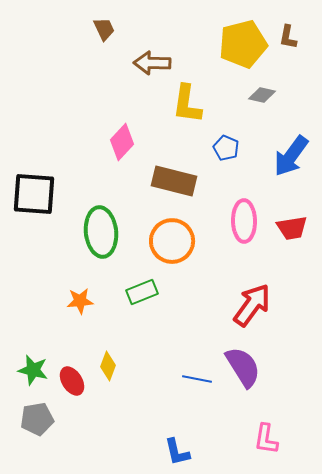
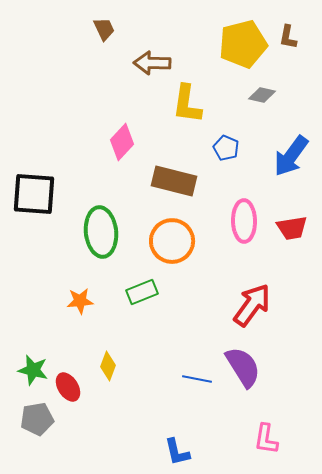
red ellipse: moved 4 px left, 6 px down
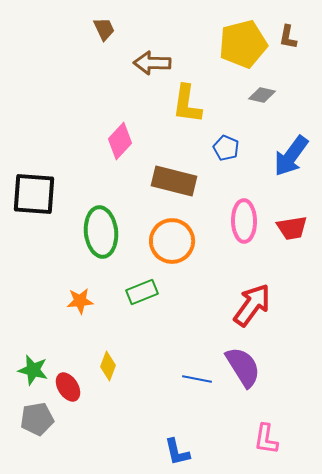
pink diamond: moved 2 px left, 1 px up
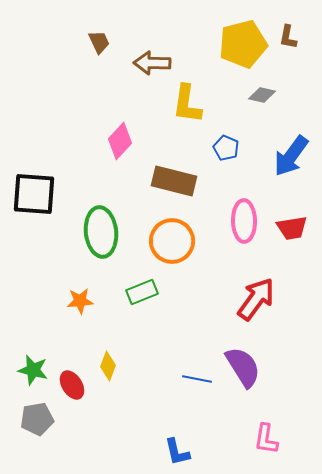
brown trapezoid: moved 5 px left, 13 px down
red arrow: moved 4 px right, 6 px up
red ellipse: moved 4 px right, 2 px up
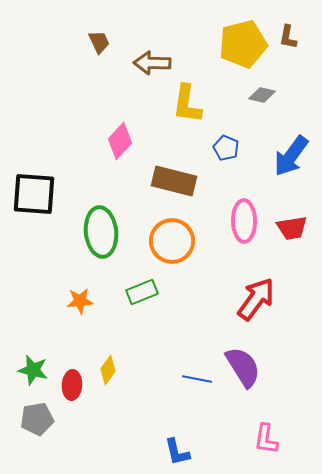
yellow diamond: moved 4 px down; rotated 16 degrees clockwise
red ellipse: rotated 36 degrees clockwise
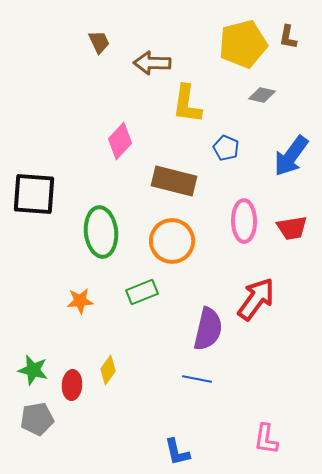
purple semicircle: moved 35 px left, 38 px up; rotated 45 degrees clockwise
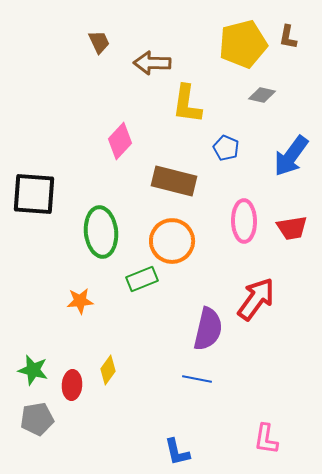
green rectangle: moved 13 px up
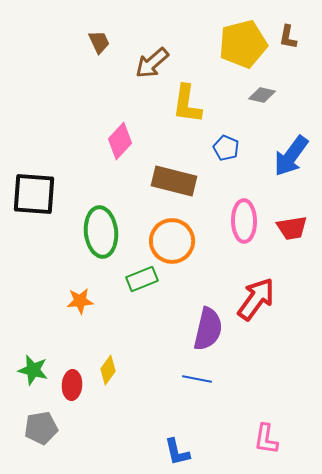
brown arrow: rotated 42 degrees counterclockwise
gray pentagon: moved 4 px right, 9 px down
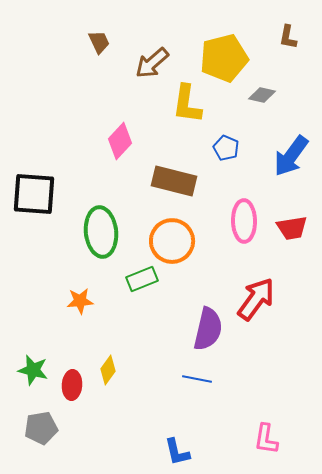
yellow pentagon: moved 19 px left, 14 px down
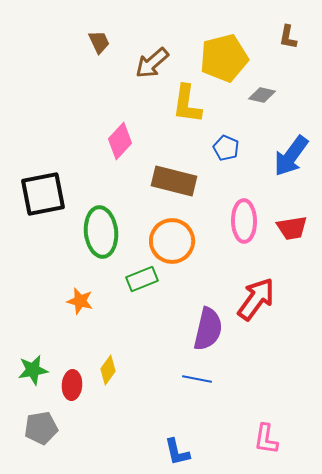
black square: moved 9 px right; rotated 15 degrees counterclockwise
orange star: rotated 20 degrees clockwise
green star: rotated 24 degrees counterclockwise
